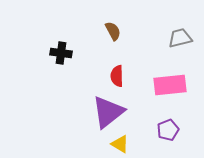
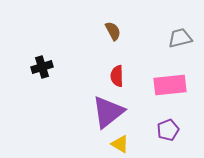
black cross: moved 19 px left, 14 px down; rotated 25 degrees counterclockwise
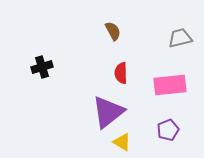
red semicircle: moved 4 px right, 3 px up
yellow triangle: moved 2 px right, 2 px up
